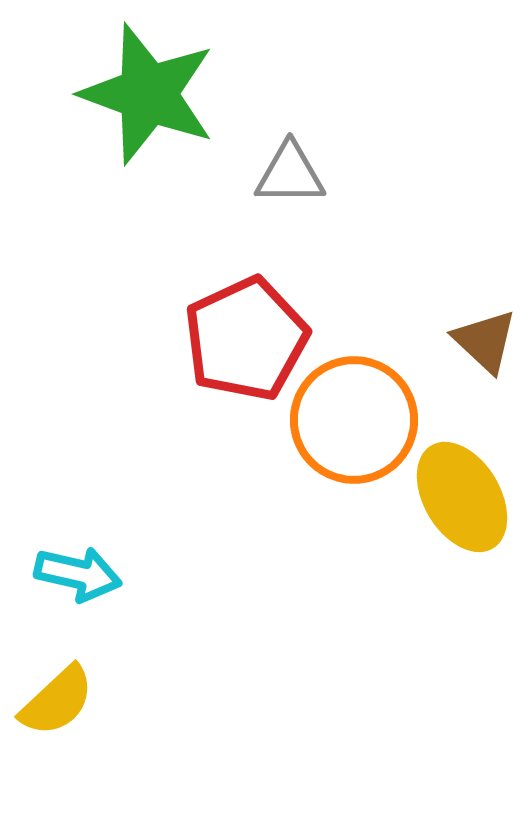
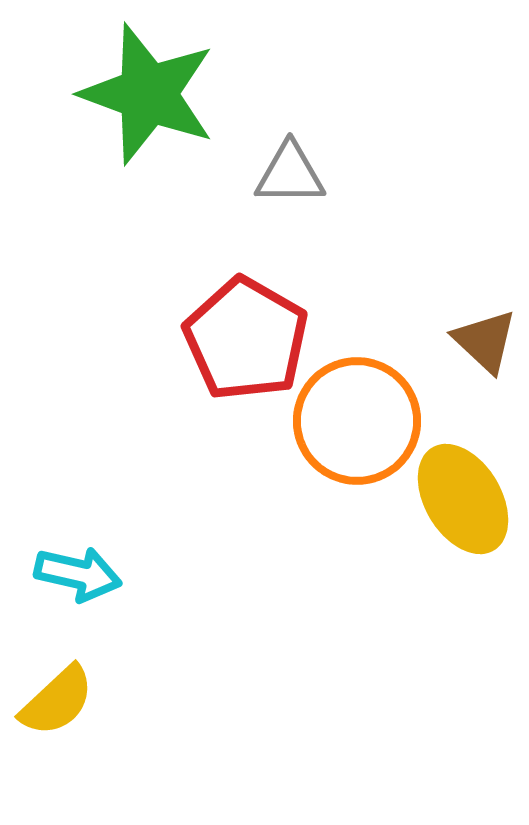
red pentagon: rotated 17 degrees counterclockwise
orange circle: moved 3 px right, 1 px down
yellow ellipse: moved 1 px right, 2 px down
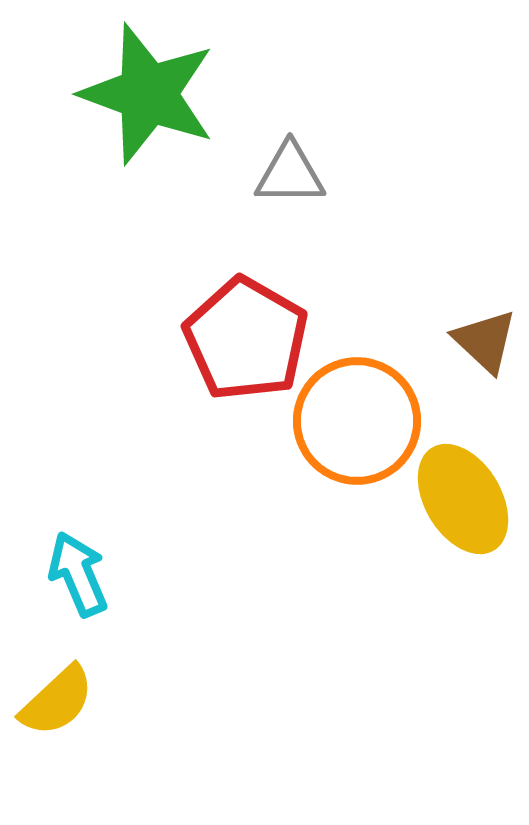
cyan arrow: rotated 126 degrees counterclockwise
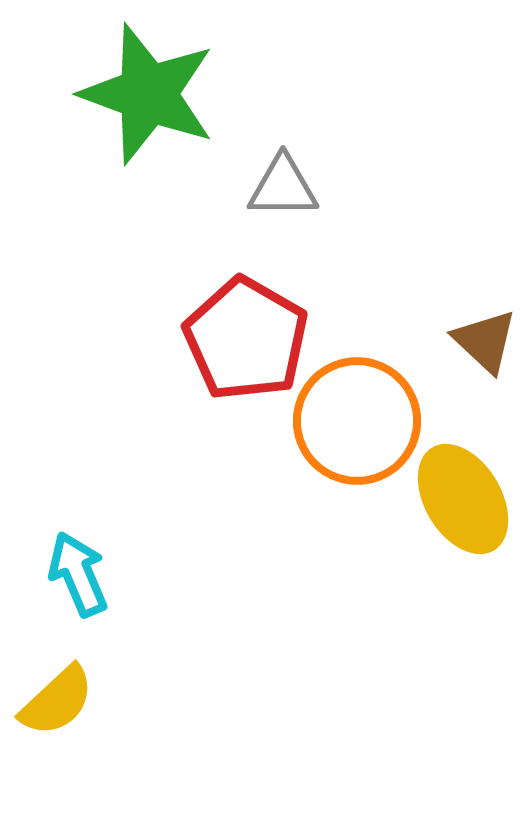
gray triangle: moved 7 px left, 13 px down
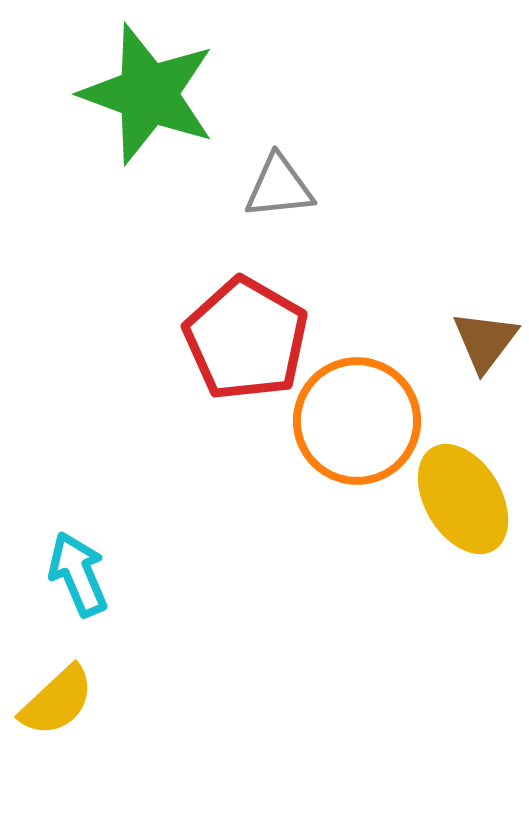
gray triangle: moved 4 px left; rotated 6 degrees counterclockwise
brown triangle: rotated 24 degrees clockwise
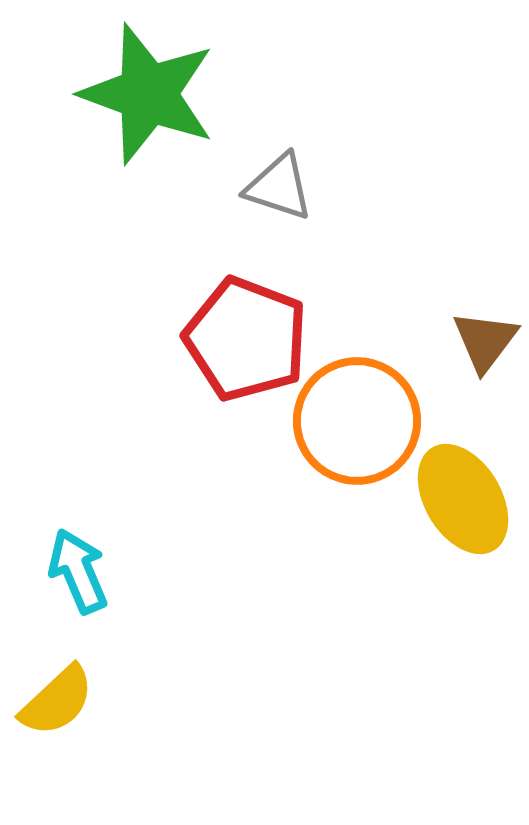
gray triangle: rotated 24 degrees clockwise
red pentagon: rotated 9 degrees counterclockwise
cyan arrow: moved 3 px up
